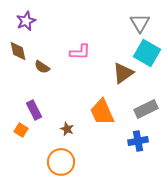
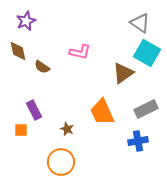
gray triangle: rotated 25 degrees counterclockwise
pink L-shape: rotated 10 degrees clockwise
orange square: rotated 32 degrees counterclockwise
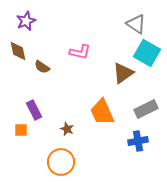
gray triangle: moved 4 px left, 1 px down
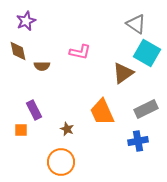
brown semicircle: moved 1 px up; rotated 35 degrees counterclockwise
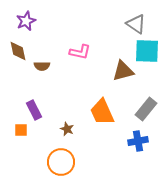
cyan square: moved 2 px up; rotated 28 degrees counterclockwise
brown triangle: moved 2 px up; rotated 20 degrees clockwise
gray rectangle: rotated 25 degrees counterclockwise
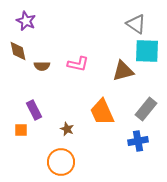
purple star: rotated 24 degrees counterclockwise
pink L-shape: moved 2 px left, 12 px down
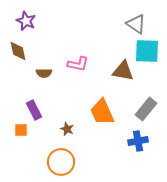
brown semicircle: moved 2 px right, 7 px down
brown triangle: rotated 25 degrees clockwise
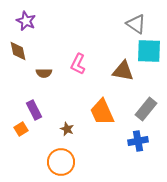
cyan square: moved 2 px right
pink L-shape: rotated 105 degrees clockwise
orange square: moved 1 px up; rotated 32 degrees counterclockwise
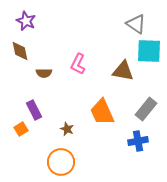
brown diamond: moved 2 px right
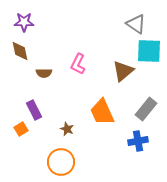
purple star: moved 2 px left, 1 px down; rotated 24 degrees counterclockwise
brown triangle: rotated 50 degrees counterclockwise
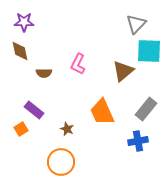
gray triangle: rotated 40 degrees clockwise
purple rectangle: rotated 24 degrees counterclockwise
